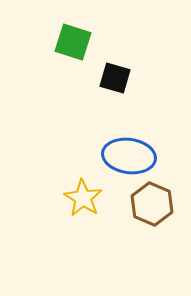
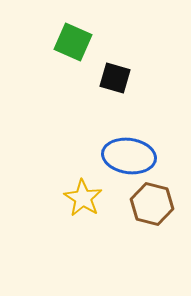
green square: rotated 6 degrees clockwise
brown hexagon: rotated 9 degrees counterclockwise
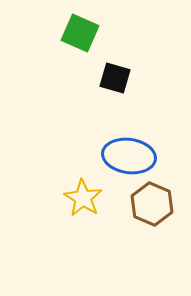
green square: moved 7 px right, 9 px up
brown hexagon: rotated 9 degrees clockwise
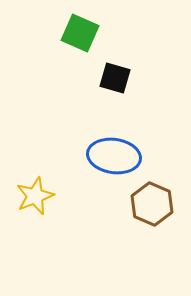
blue ellipse: moved 15 px left
yellow star: moved 48 px left, 2 px up; rotated 18 degrees clockwise
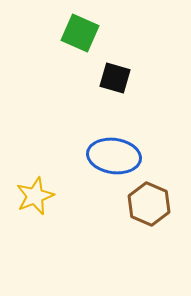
brown hexagon: moved 3 px left
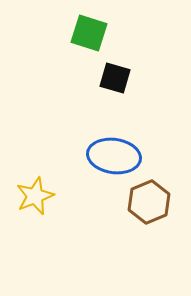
green square: moved 9 px right; rotated 6 degrees counterclockwise
brown hexagon: moved 2 px up; rotated 15 degrees clockwise
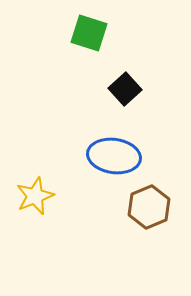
black square: moved 10 px right, 11 px down; rotated 32 degrees clockwise
brown hexagon: moved 5 px down
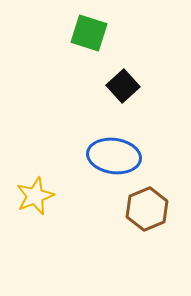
black square: moved 2 px left, 3 px up
brown hexagon: moved 2 px left, 2 px down
